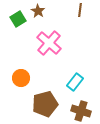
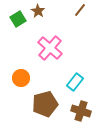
brown line: rotated 32 degrees clockwise
pink cross: moved 1 px right, 5 px down
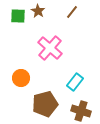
brown line: moved 8 px left, 2 px down
green square: moved 3 px up; rotated 35 degrees clockwise
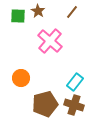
pink cross: moved 7 px up
brown cross: moved 7 px left, 6 px up
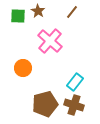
orange circle: moved 2 px right, 10 px up
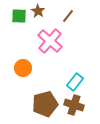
brown line: moved 4 px left, 4 px down
green square: moved 1 px right
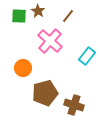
cyan rectangle: moved 12 px right, 26 px up
brown pentagon: moved 11 px up
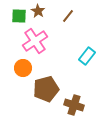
pink cross: moved 15 px left; rotated 15 degrees clockwise
brown pentagon: moved 1 px right, 4 px up
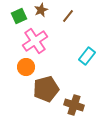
brown star: moved 3 px right, 1 px up; rotated 16 degrees clockwise
green square: rotated 28 degrees counterclockwise
orange circle: moved 3 px right, 1 px up
